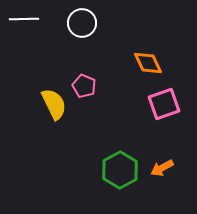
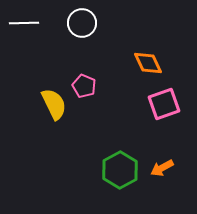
white line: moved 4 px down
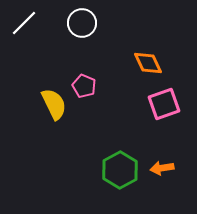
white line: rotated 44 degrees counterclockwise
orange arrow: rotated 20 degrees clockwise
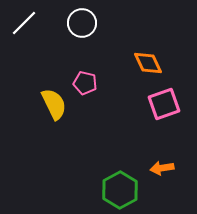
pink pentagon: moved 1 px right, 3 px up; rotated 10 degrees counterclockwise
green hexagon: moved 20 px down
